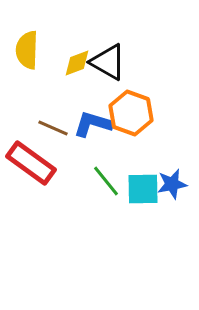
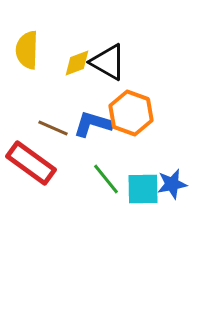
green line: moved 2 px up
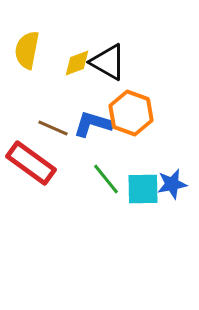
yellow semicircle: rotated 9 degrees clockwise
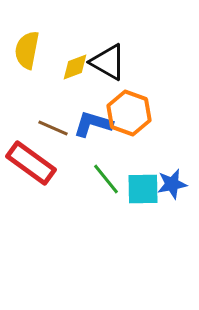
yellow diamond: moved 2 px left, 4 px down
orange hexagon: moved 2 px left
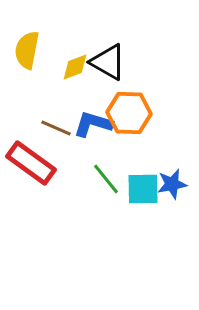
orange hexagon: rotated 18 degrees counterclockwise
brown line: moved 3 px right
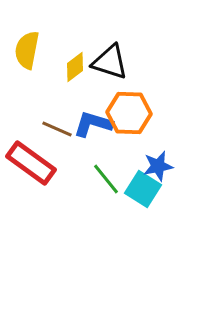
black triangle: moved 2 px right; rotated 12 degrees counterclockwise
yellow diamond: rotated 16 degrees counterclockwise
brown line: moved 1 px right, 1 px down
blue star: moved 14 px left, 18 px up
cyan square: rotated 33 degrees clockwise
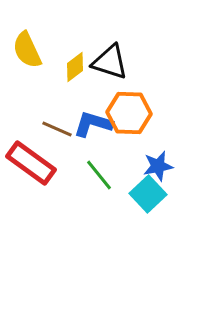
yellow semicircle: rotated 36 degrees counterclockwise
green line: moved 7 px left, 4 px up
cyan square: moved 5 px right, 5 px down; rotated 15 degrees clockwise
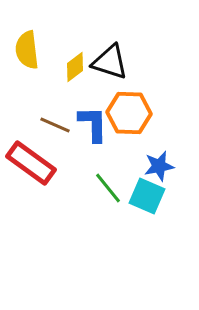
yellow semicircle: rotated 18 degrees clockwise
blue L-shape: rotated 72 degrees clockwise
brown line: moved 2 px left, 4 px up
blue star: moved 1 px right
green line: moved 9 px right, 13 px down
cyan square: moved 1 px left, 2 px down; rotated 24 degrees counterclockwise
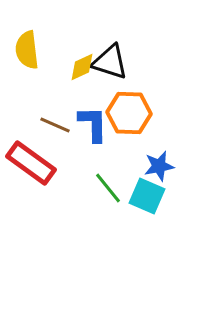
yellow diamond: moved 7 px right; rotated 12 degrees clockwise
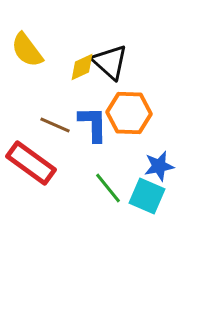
yellow semicircle: rotated 30 degrees counterclockwise
black triangle: rotated 24 degrees clockwise
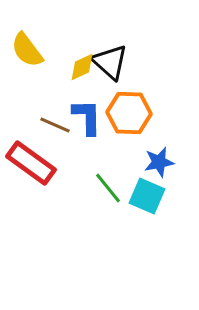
blue L-shape: moved 6 px left, 7 px up
blue star: moved 4 px up
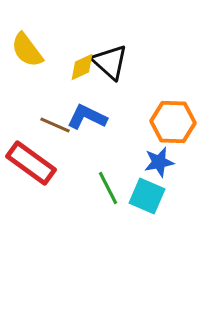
orange hexagon: moved 44 px right, 9 px down
blue L-shape: rotated 63 degrees counterclockwise
green line: rotated 12 degrees clockwise
